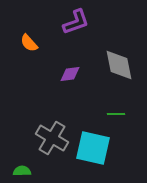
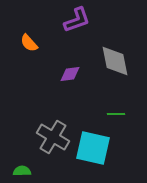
purple L-shape: moved 1 px right, 2 px up
gray diamond: moved 4 px left, 4 px up
gray cross: moved 1 px right, 1 px up
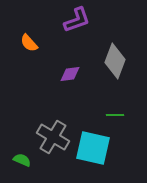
gray diamond: rotated 32 degrees clockwise
green line: moved 1 px left, 1 px down
green semicircle: moved 11 px up; rotated 24 degrees clockwise
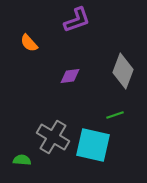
gray diamond: moved 8 px right, 10 px down
purple diamond: moved 2 px down
green line: rotated 18 degrees counterclockwise
cyan square: moved 3 px up
green semicircle: rotated 18 degrees counterclockwise
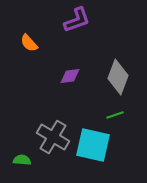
gray diamond: moved 5 px left, 6 px down
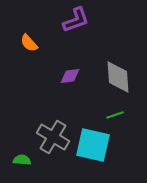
purple L-shape: moved 1 px left
gray diamond: rotated 24 degrees counterclockwise
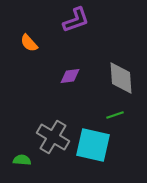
gray diamond: moved 3 px right, 1 px down
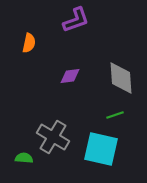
orange semicircle: rotated 126 degrees counterclockwise
cyan square: moved 8 px right, 4 px down
green semicircle: moved 2 px right, 2 px up
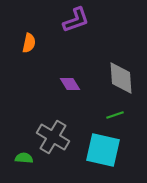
purple diamond: moved 8 px down; rotated 65 degrees clockwise
cyan square: moved 2 px right, 1 px down
